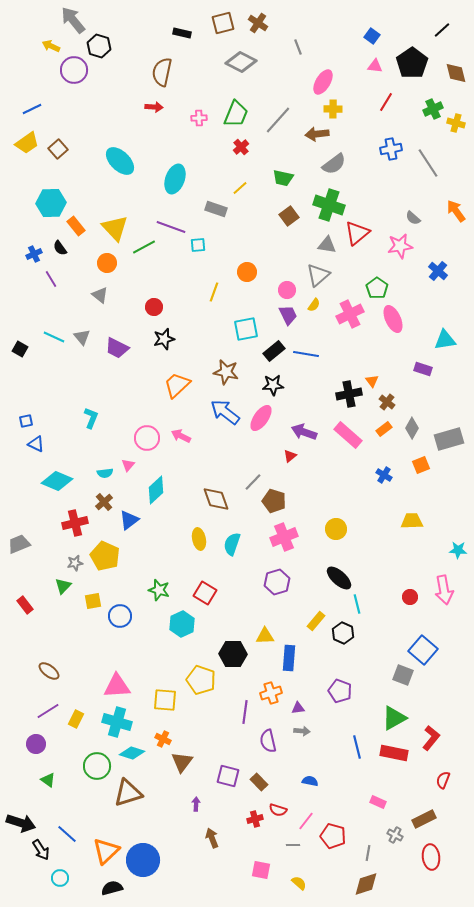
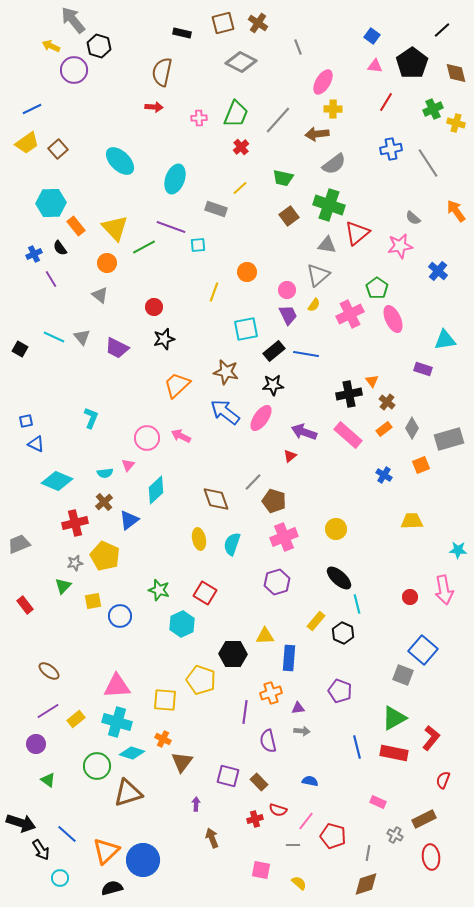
yellow rectangle at (76, 719): rotated 24 degrees clockwise
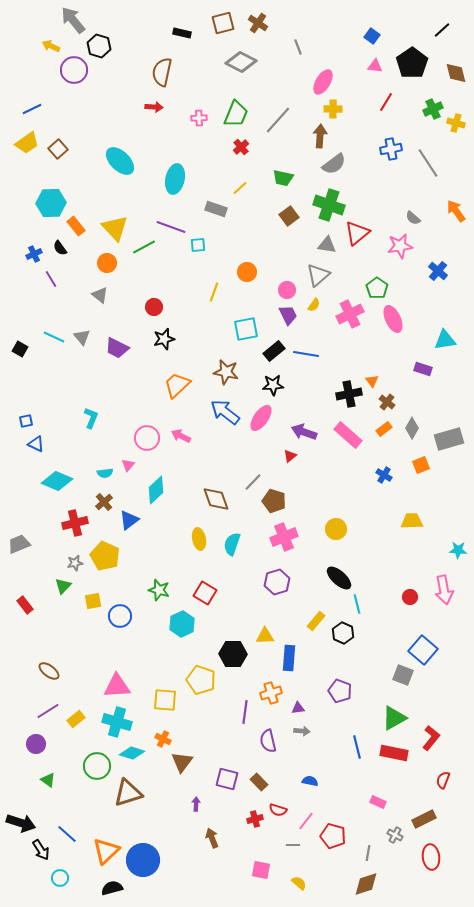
brown arrow at (317, 134): moved 3 px right, 2 px down; rotated 100 degrees clockwise
cyan ellipse at (175, 179): rotated 8 degrees counterclockwise
purple square at (228, 776): moved 1 px left, 3 px down
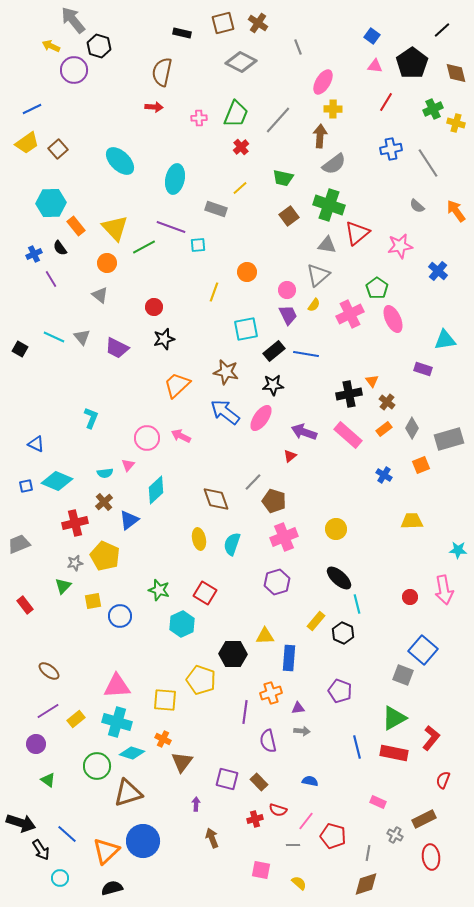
gray semicircle at (413, 218): moved 4 px right, 12 px up
blue square at (26, 421): moved 65 px down
blue circle at (143, 860): moved 19 px up
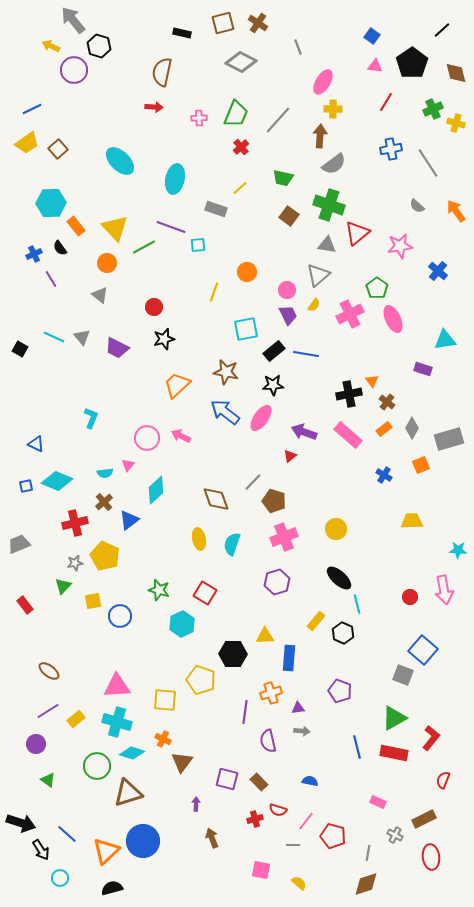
brown square at (289, 216): rotated 18 degrees counterclockwise
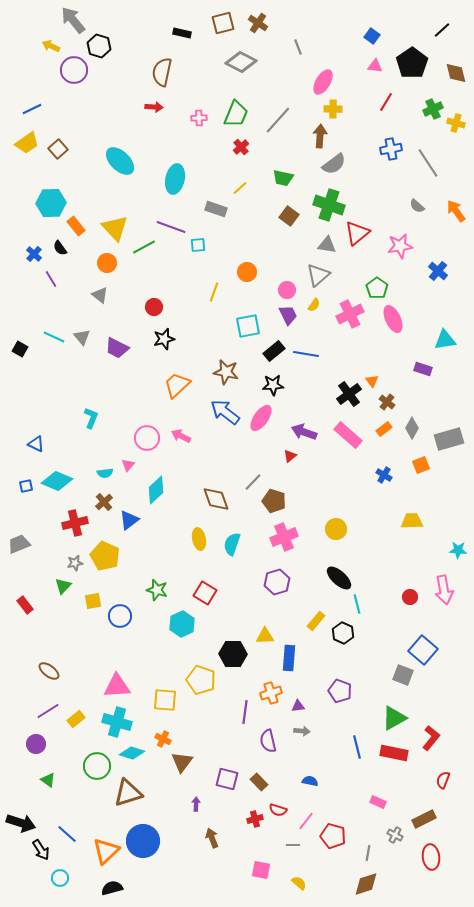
blue cross at (34, 254): rotated 21 degrees counterclockwise
cyan square at (246, 329): moved 2 px right, 3 px up
black cross at (349, 394): rotated 25 degrees counterclockwise
green star at (159, 590): moved 2 px left
purple triangle at (298, 708): moved 2 px up
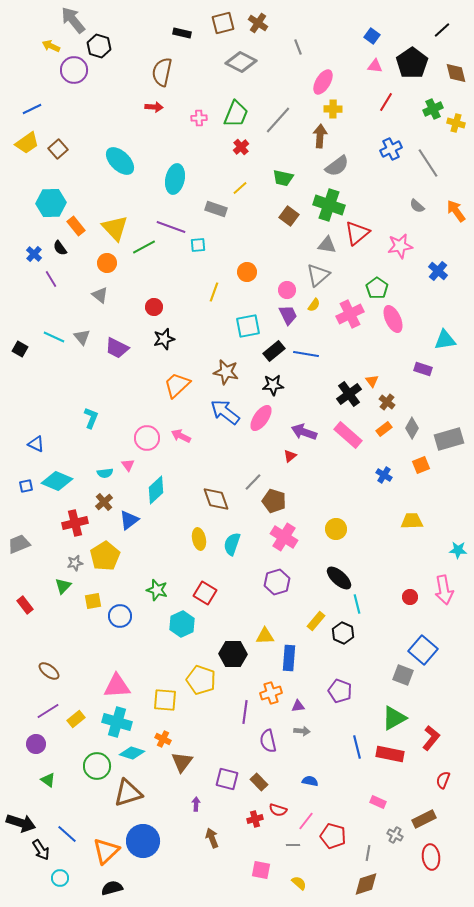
blue cross at (391, 149): rotated 15 degrees counterclockwise
gray semicircle at (334, 164): moved 3 px right, 2 px down
pink triangle at (128, 465): rotated 16 degrees counterclockwise
pink cross at (284, 537): rotated 36 degrees counterclockwise
yellow pentagon at (105, 556): rotated 16 degrees clockwise
red rectangle at (394, 753): moved 4 px left, 1 px down
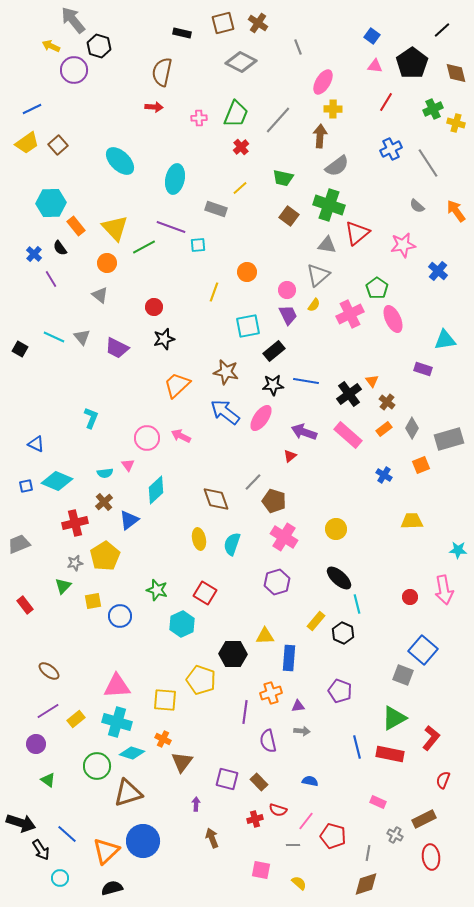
brown square at (58, 149): moved 4 px up
pink star at (400, 246): moved 3 px right, 1 px up
blue line at (306, 354): moved 27 px down
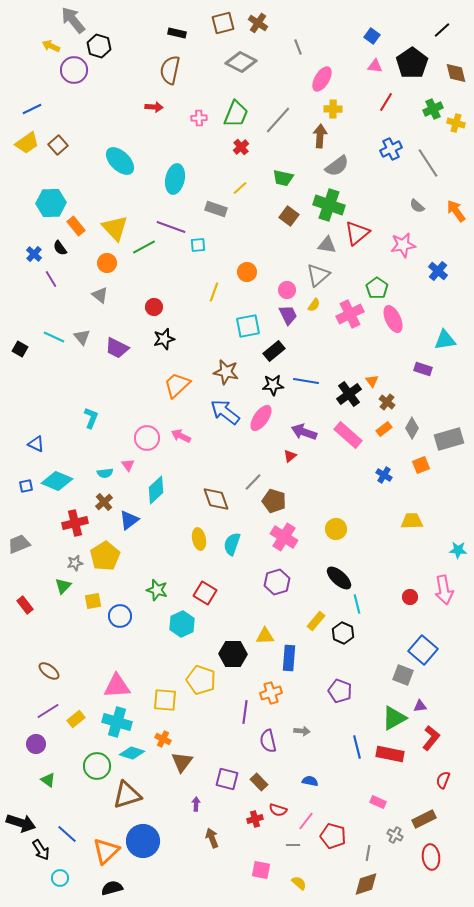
black rectangle at (182, 33): moved 5 px left
brown semicircle at (162, 72): moved 8 px right, 2 px up
pink ellipse at (323, 82): moved 1 px left, 3 px up
purple triangle at (298, 706): moved 122 px right
brown triangle at (128, 793): moved 1 px left, 2 px down
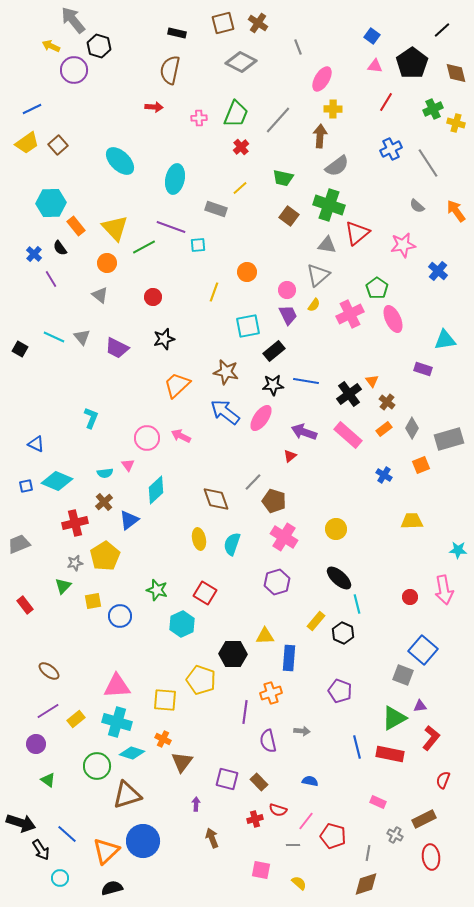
red circle at (154, 307): moved 1 px left, 10 px up
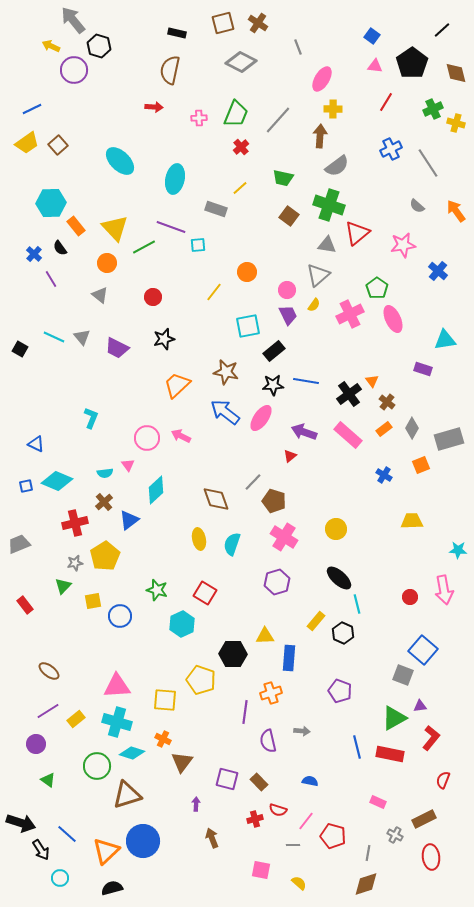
yellow line at (214, 292): rotated 18 degrees clockwise
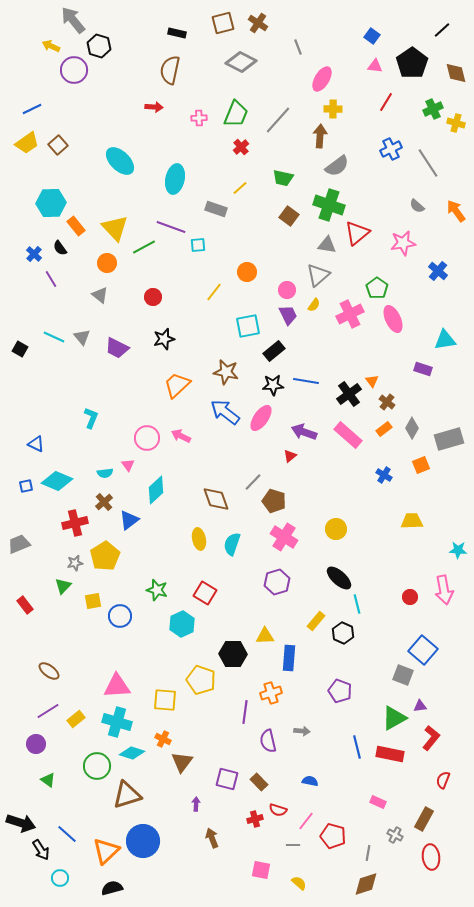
pink star at (403, 245): moved 2 px up
brown rectangle at (424, 819): rotated 35 degrees counterclockwise
